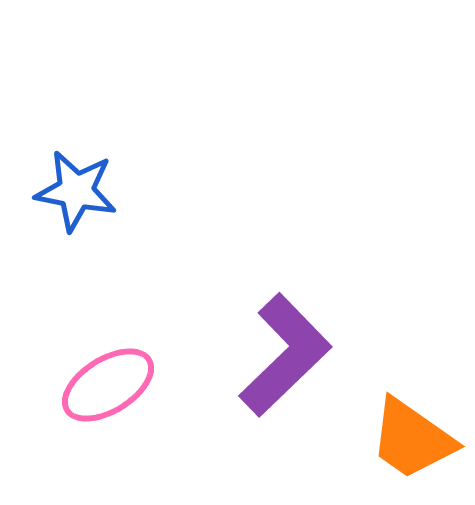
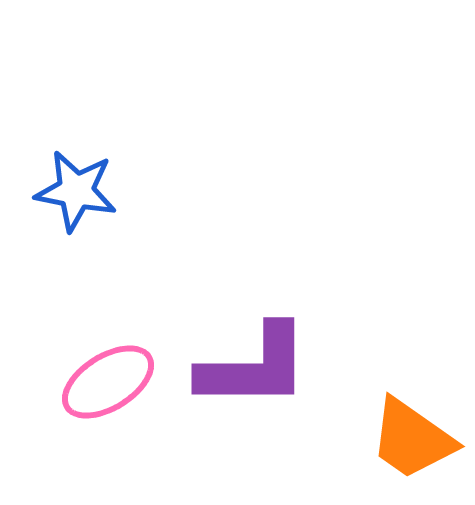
purple L-shape: moved 31 px left, 12 px down; rotated 44 degrees clockwise
pink ellipse: moved 3 px up
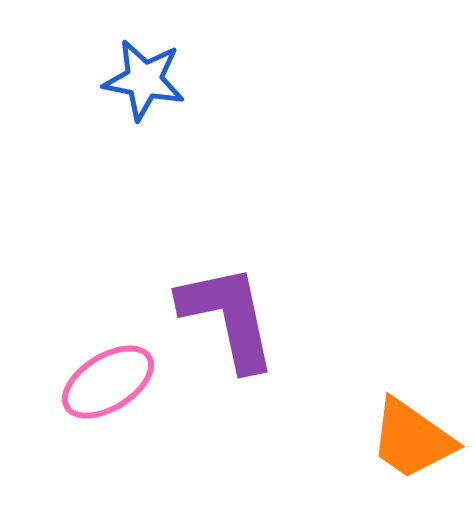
blue star: moved 68 px right, 111 px up
purple L-shape: moved 26 px left, 50 px up; rotated 102 degrees counterclockwise
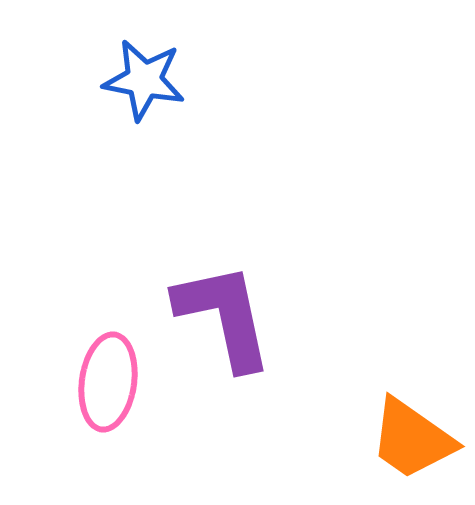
purple L-shape: moved 4 px left, 1 px up
pink ellipse: rotated 50 degrees counterclockwise
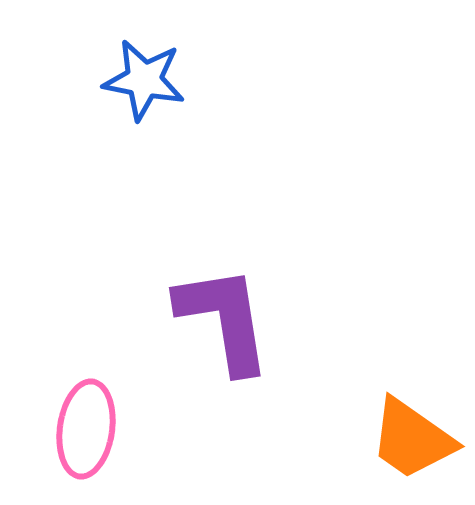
purple L-shape: moved 3 px down; rotated 3 degrees clockwise
pink ellipse: moved 22 px left, 47 px down
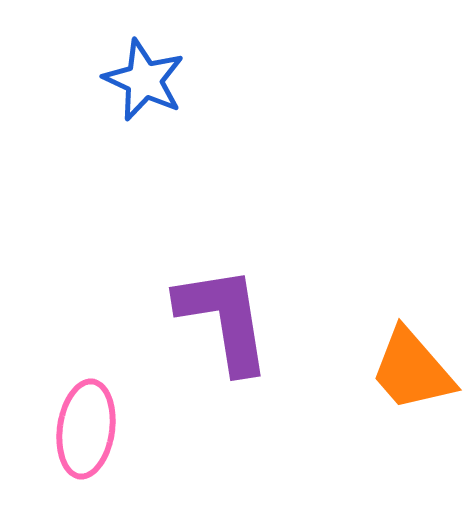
blue star: rotated 14 degrees clockwise
orange trapezoid: moved 69 px up; rotated 14 degrees clockwise
